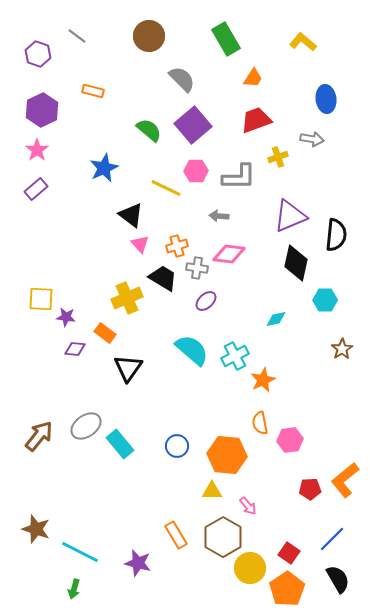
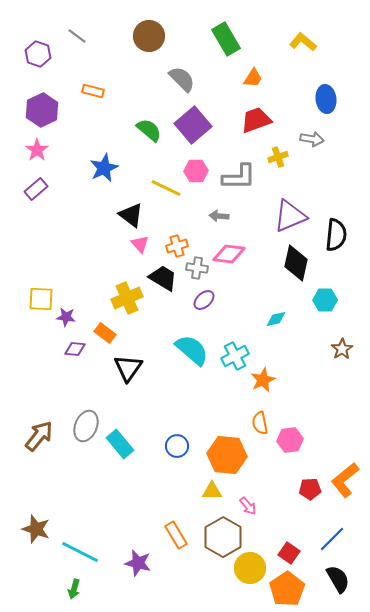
purple ellipse at (206, 301): moved 2 px left, 1 px up
gray ellipse at (86, 426): rotated 32 degrees counterclockwise
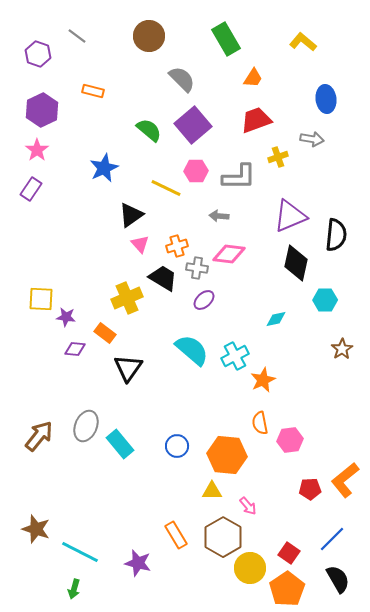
purple rectangle at (36, 189): moved 5 px left; rotated 15 degrees counterclockwise
black triangle at (131, 215): rotated 48 degrees clockwise
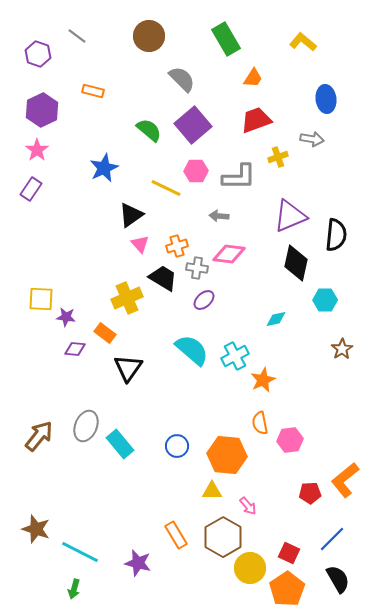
red pentagon at (310, 489): moved 4 px down
red square at (289, 553): rotated 10 degrees counterclockwise
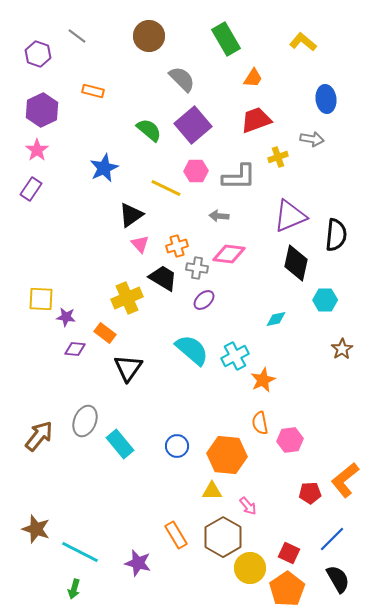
gray ellipse at (86, 426): moved 1 px left, 5 px up
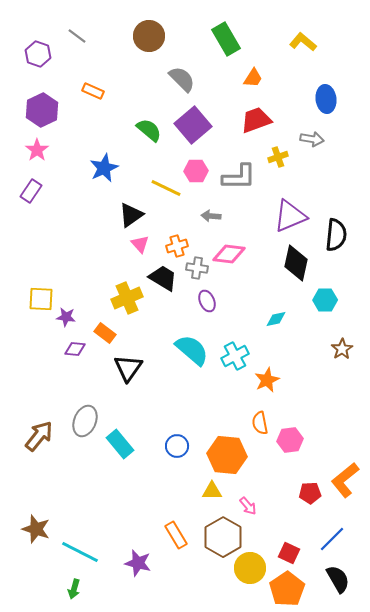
orange rectangle at (93, 91): rotated 10 degrees clockwise
purple rectangle at (31, 189): moved 2 px down
gray arrow at (219, 216): moved 8 px left
purple ellipse at (204, 300): moved 3 px right, 1 px down; rotated 70 degrees counterclockwise
orange star at (263, 380): moved 4 px right
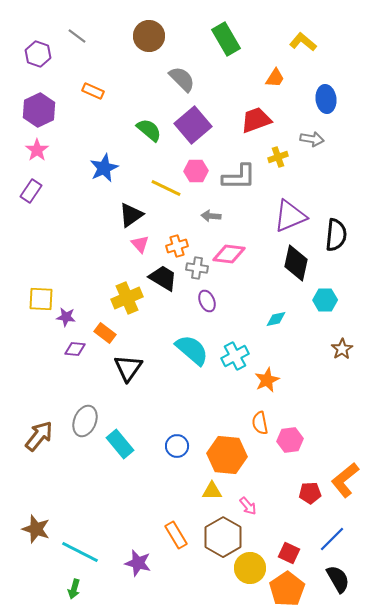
orange trapezoid at (253, 78): moved 22 px right
purple hexagon at (42, 110): moved 3 px left
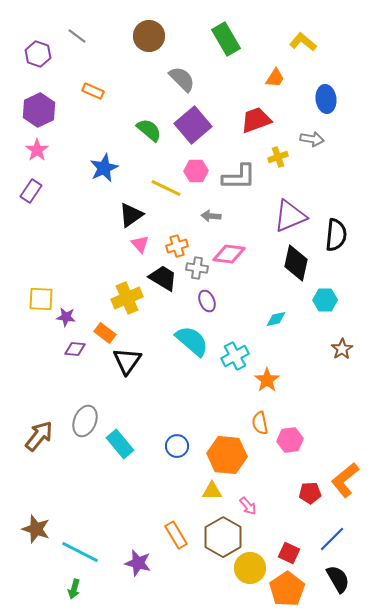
cyan semicircle at (192, 350): moved 9 px up
black triangle at (128, 368): moved 1 px left, 7 px up
orange star at (267, 380): rotated 10 degrees counterclockwise
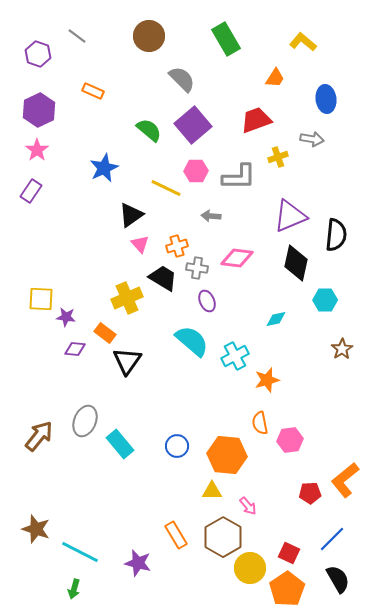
pink diamond at (229, 254): moved 8 px right, 4 px down
orange star at (267, 380): rotated 20 degrees clockwise
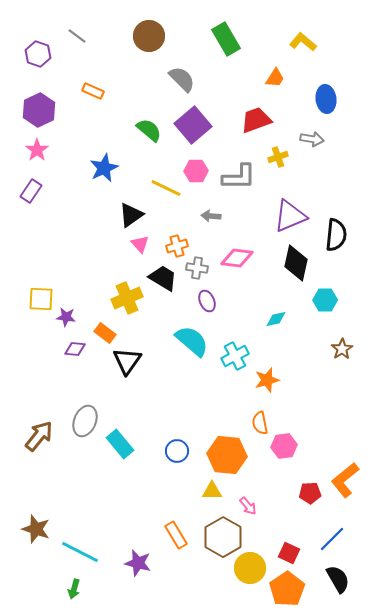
pink hexagon at (290, 440): moved 6 px left, 6 px down
blue circle at (177, 446): moved 5 px down
